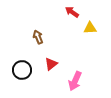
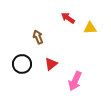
red arrow: moved 4 px left, 6 px down
black circle: moved 6 px up
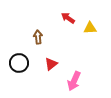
brown arrow: rotated 16 degrees clockwise
black circle: moved 3 px left, 1 px up
pink arrow: moved 1 px left
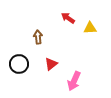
black circle: moved 1 px down
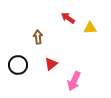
black circle: moved 1 px left, 1 px down
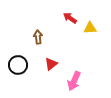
red arrow: moved 2 px right
